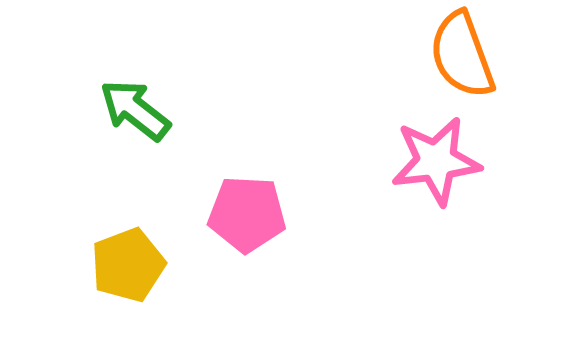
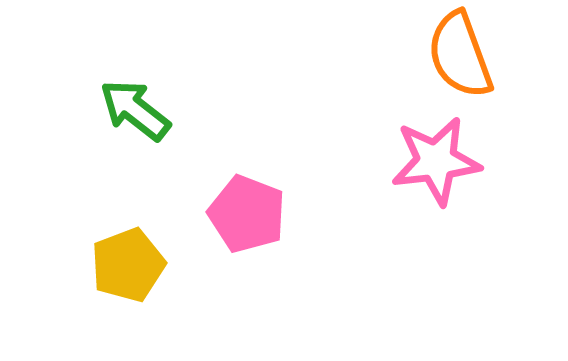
orange semicircle: moved 2 px left
pink pentagon: rotated 18 degrees clockwise
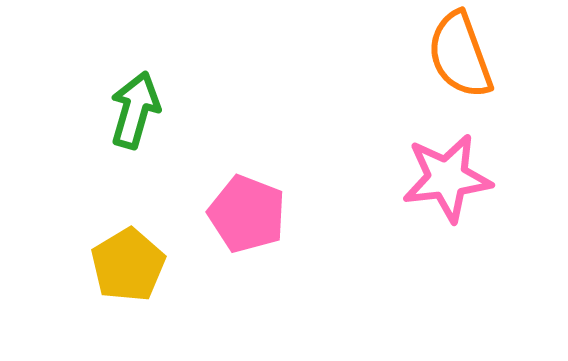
green arrow: rotated 68 degrees clockwise
pink star: moved 11 px right, 17 px down
yellow pentagon: rotated 10 degrees counterclockwise
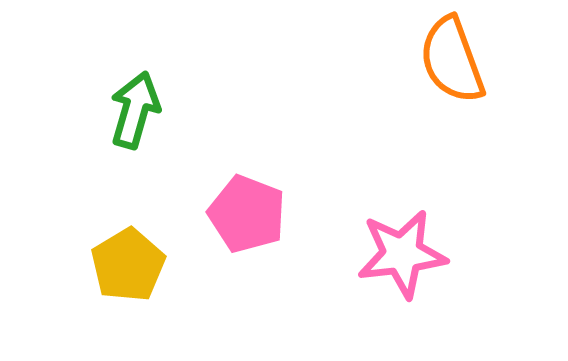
orange semicircle: moved 8 px left, 5 px down
pink star: moved 45 px left, 76 px down
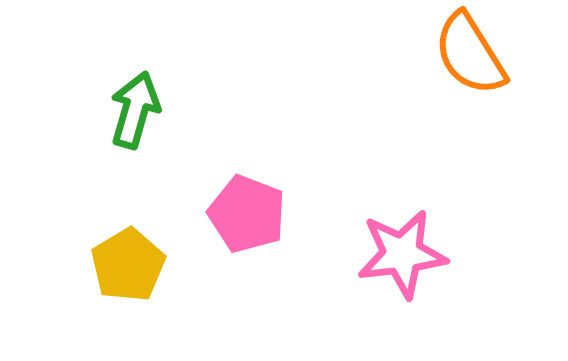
orange semicircle: moved 18 px right, 6 px up; rotated 12 degrees counterclockwise
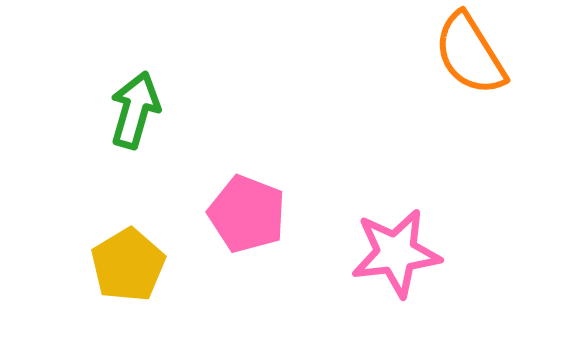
pink star: moved 6 px left, 1 px up
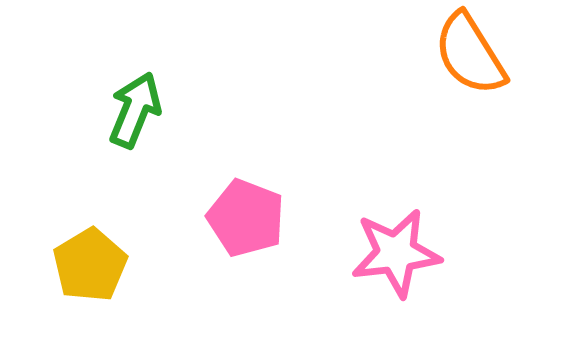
green arrow: rotated 6 degrees clockwise
pink pentagon: moved 1 px left, 4 px down
yellow pentagon: moved 38 px left
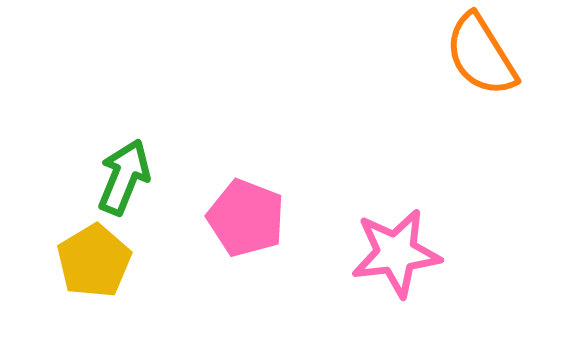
orange semicircle: moved 11 px right, 1 px down
green arrow: moved 11 px left, 67 px down
yellow pentagon: moved 4 px right, 4 px up
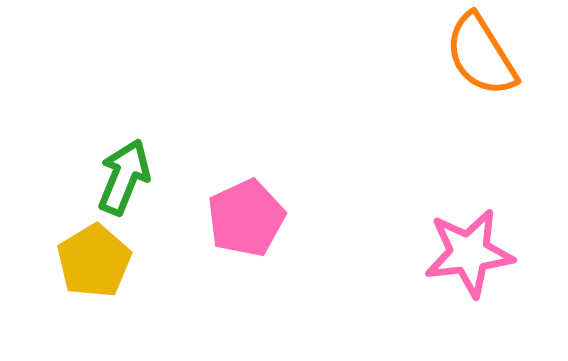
pink pentagon: rotated 26 degrees clockwise
pink star: moved 73 px right
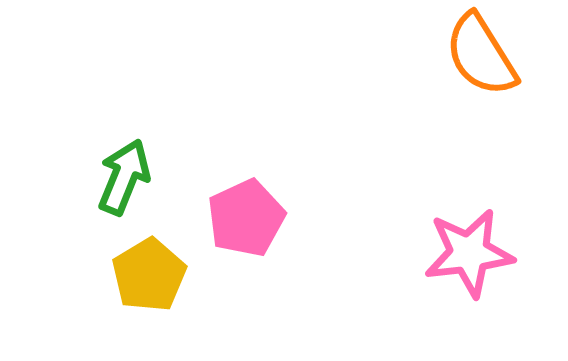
yellow pentagon: moved 55 px right, 14 px down
